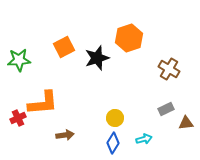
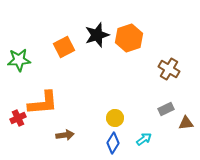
black star: moved 23 px up
cyan arrow: rotated 21 degrees counterclockwise
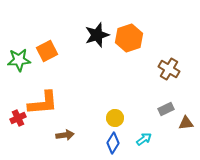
orange square: moved 17 px left, 4 px down
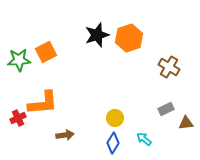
orange square: moved 1 px left, 1 px down
brown cross: moved 2 px up
cyan arrow: rotated 105 degrees counterclockwise
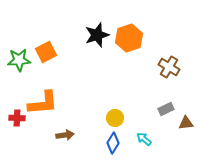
red cross: moved 1 px left; rotated 28 degrees clockwise
